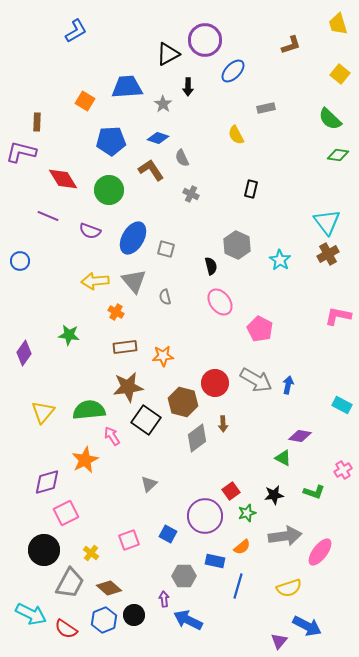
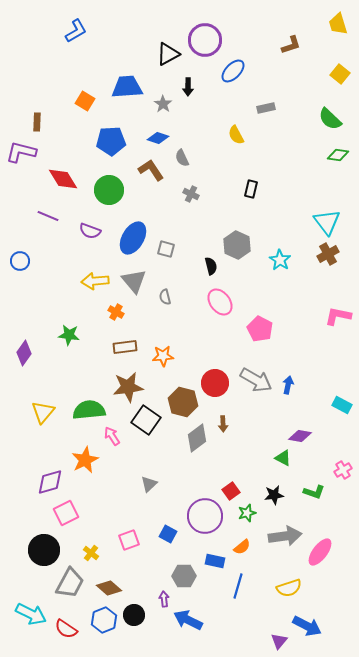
purple diamond at (47, 482): moved 3 px right
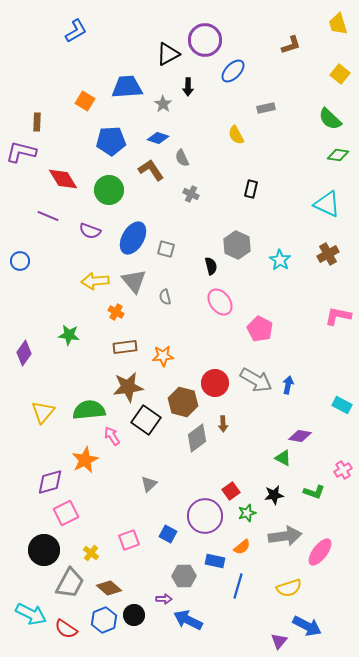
cyan triangle at (327, 222): moved 18 px up; rotated 28 degrees counterclockwise
purple arrow at (164, 599): rotated 98 degrees clockwise
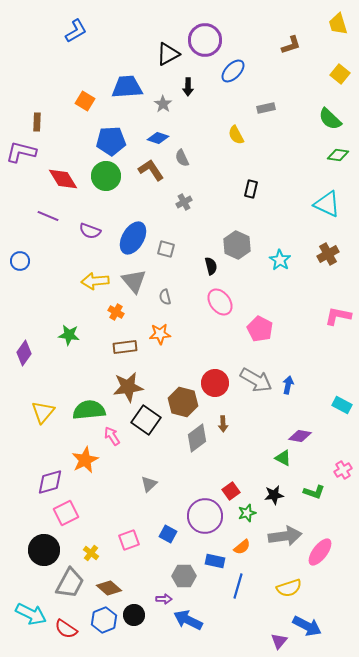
green circle at (109, 190): moved 3 px left, 14 px up
gray cross at (191, 194): moved 7 px left, 8 px down; rotated 35 degrees clockwise
orange star at (163, 356): moved 3 px left, 22 px up
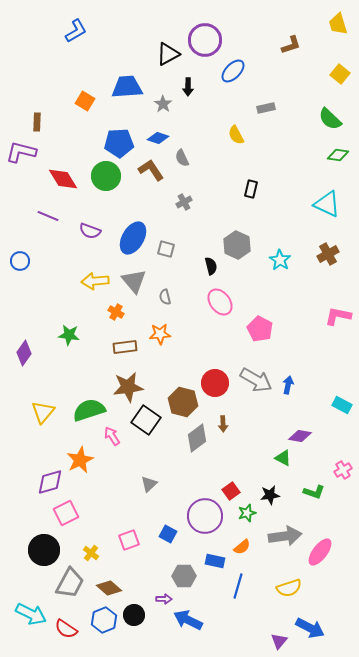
blue pentagon at (111, 141): moved 8 px right, 2 px down
green semicircle at (89, 410): rotated 12 degrees counterclockwise
orange star at (85, 460): moved 5 px left
black star at (274, 495): moved 4 px left
blue arrow at (307, 626): moved 3 px right, 2 px down
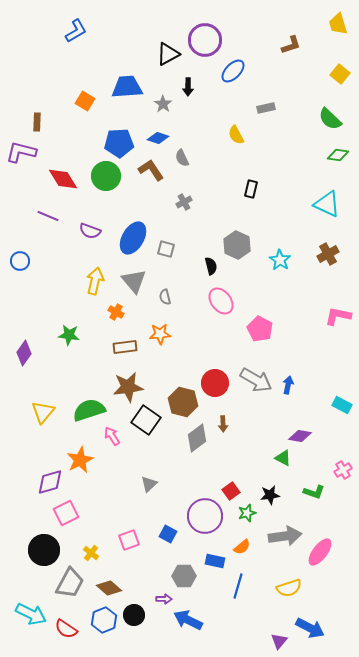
yellow arrow at (95, 281): rotated 108 degrees clockwise
pink ellipse at (220, 302): moved 1 px right, 1 px up
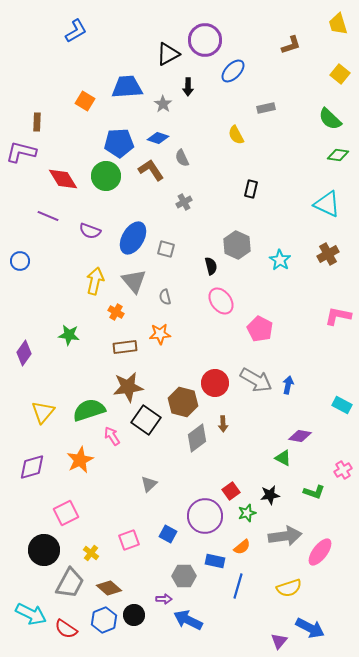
purple diamond at (50, 482): moved 18 px left, 15 px up
